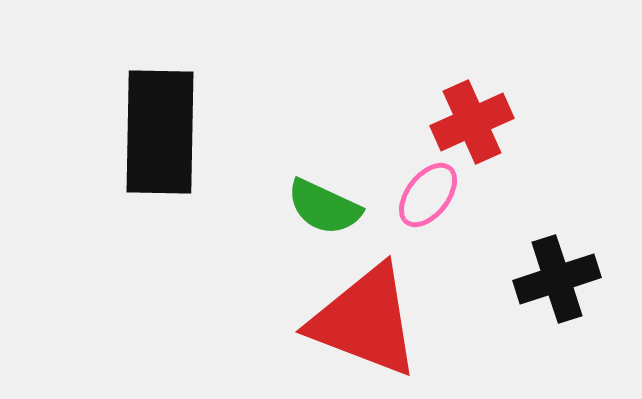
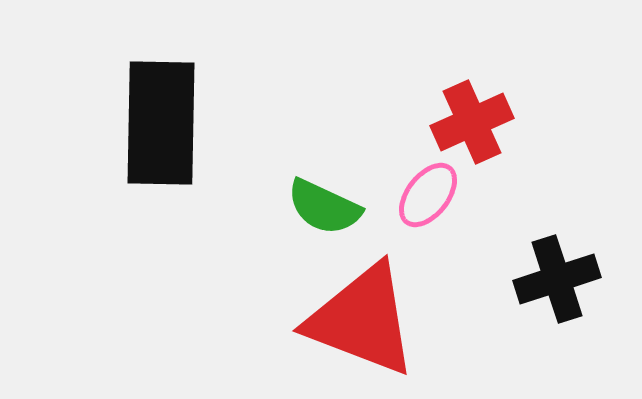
black rectangle: moved 1 px right, 9 px up
red triangle: moved 3 px left, 1 px up
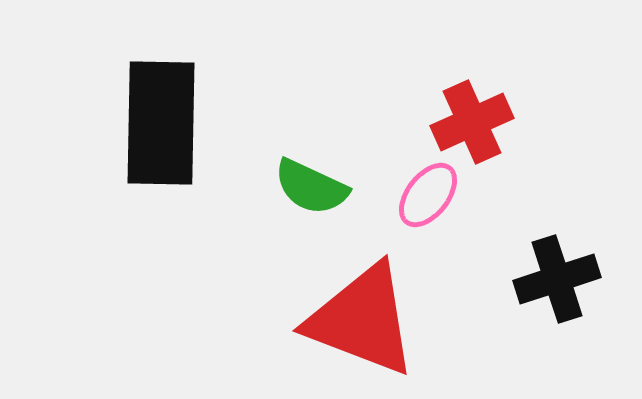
green semicircle: moved 13 px left, 20 px up
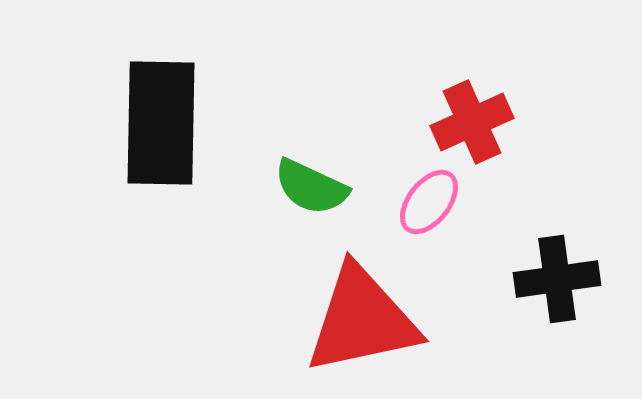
pink ellipse: moved 1 px right, 7 px down
black cross: rotated 10 degrees clockwise
red triangle: rotated 33 degrees counterclockwise
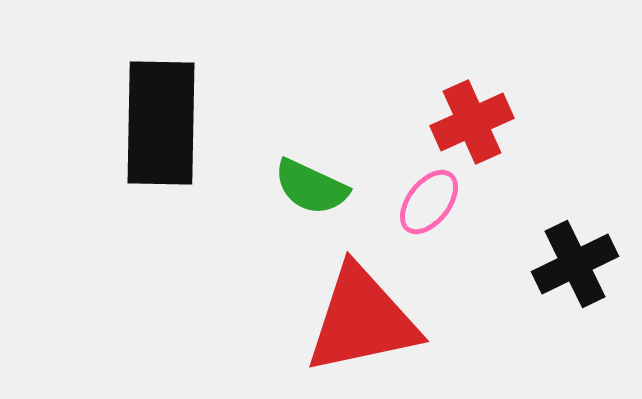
black cross: moved 18 px right, 15 px up; rotated 18 degrees counterclockwise
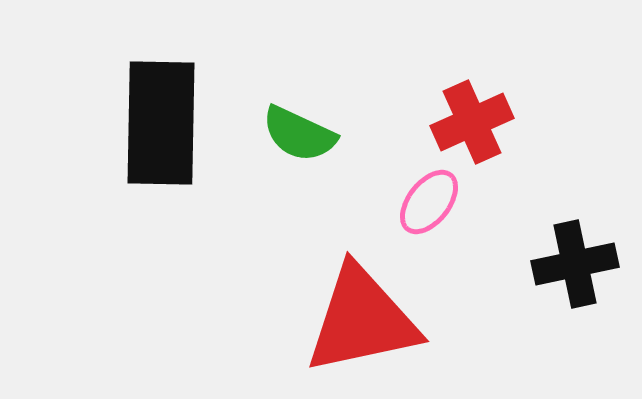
green semicircle: moved 12 px left, 53 px up
black cross: rotated 14 degrees clockwise
